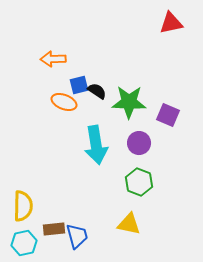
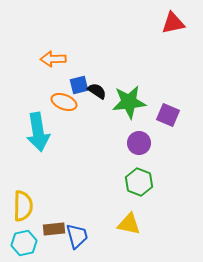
red triangle: moved 2 px right
green star: rotated 8 degrees counterclockwise
cyan arrow: moved 58 px left, 13 px up
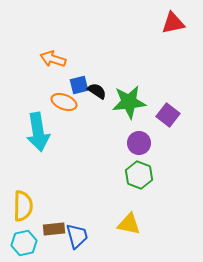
orange arrow: rotated 20 degrees clockwise
purple square: rotated 15 degrees clockwise
green hexagon: moved 7 px up
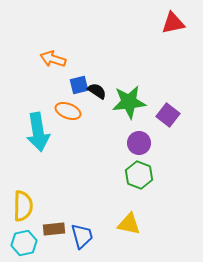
orange ellipse: moved 4 px right, 9 px down
blue trapezoid: moved 5 px right
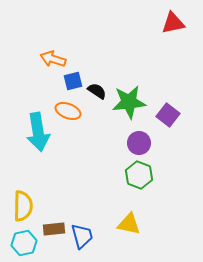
blue square: moved 6 px left, 4 px up
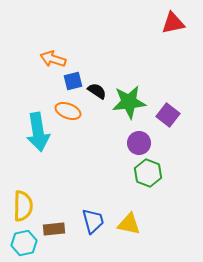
green hexagon: moved 9 px right, 2 px up
blue trapezoid: moved 11 px right, 15 px up
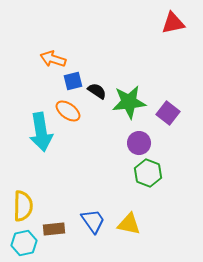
orange ellipse: rotated 15 degrees clockwise
purple square: moved 2 px up
cyan arrow: moved 3 px right
blue trapezoid: rotated 20 degrees counterclockwise
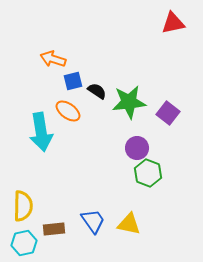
purple circle: moved 2 px left, 5 px down
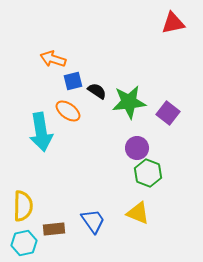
yellow triangle: moved 9 px right, 11 px up; rotated 10 degrees clockwise
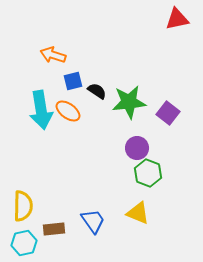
red triangle: moved 4 px right, 4 px up
orange arrow: moved 4 px up
cyan arrow: moved 22 px up
